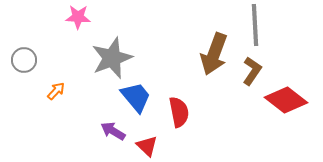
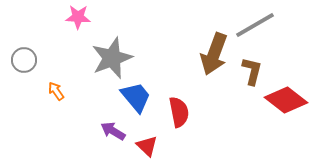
gray line: rotated 63 degrees clockwise
brown L-shape: rotated 20 degrees counterclockwise
orange arrow: rotated 78 degrees counterclockwise
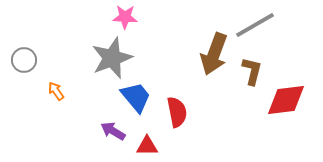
pink star: moved 47 px right
red diamond: rotated 45 degrees counterclockwise
red semicircle: moved 2 px left
red triangle: rotated 45 degrees counterclockwise
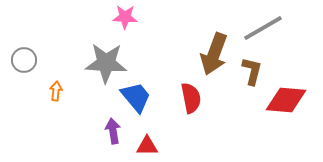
gray line: moved 8 px right, 3 px down
gray star: moved 6 px left, 5 px down; rotated 24 degrees clockwise
orange arrow: rotated 42 degrees clockwise
red diamond: rotated 12 degrees clockwise
red semicircle: moved 14 px right, 14 px up
purple arrow: rotated 50 degrees clockwise
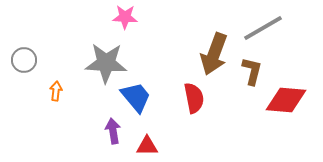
red semicircle: moved 3 px right
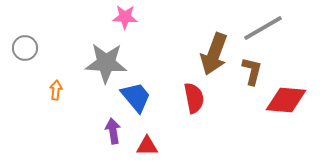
gray circle: moved 1 px right, 12 px up
orange arrow: moved 1 px up
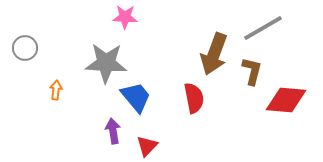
red triangle: rotated 45 degrees counterclockwise
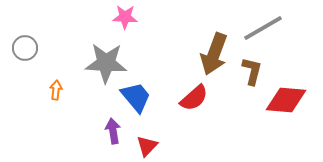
red semicircle: rotated 60 degrees clockwise
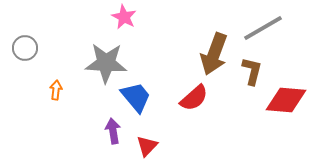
pink star: moved 1 px left; rotated 25 degrees clockwise
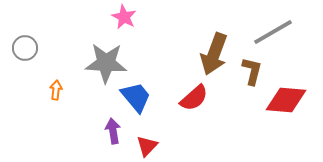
gray line: moved 10 px right, 4 px down
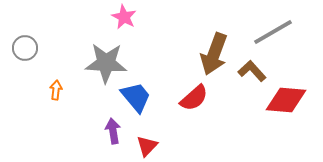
brown L-shape: rotated 56 degrees counterclockwise
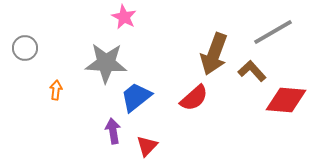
blue trapezoid: rotated 88 degrees counterclockwise
